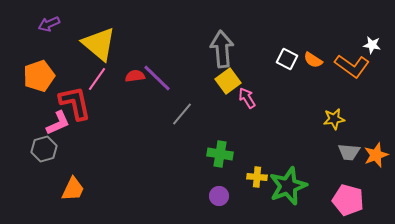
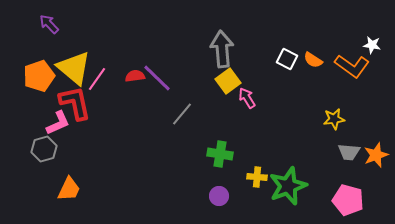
purple arrow: rotated 70 degrees clockwise
yellow triangle: moved 25 px left, 24 px down
orange trapezoid: moved 4 px left
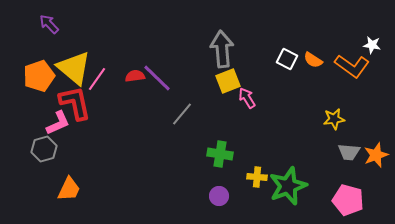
yellow square: rotated 15 degrees clockwise
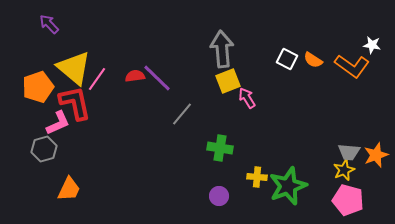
orange pentagon: moved 1 px left, 11 px down
yellow star: moved 10 px right, 51 px down; rotated 15 degrees counterclockwise
green cross: moved 6 px up
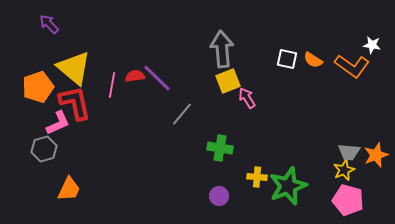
white square: rotated 15 degrees counterclockwise
pink line: moved 15 px right, 6 px down; rotated 25 degrees counterclockwise
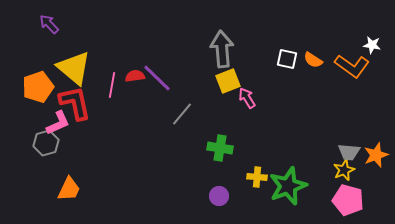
gray hexagon: moved 2 px right, 6 px up
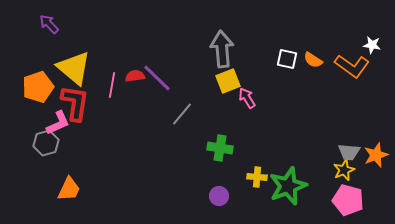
red L-shape: rotated 21 degrees clockwise
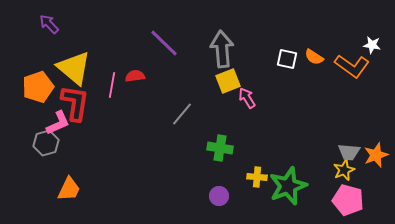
orange semicircle: moved 1 px right, 3 px up
purple line: moved 7 px right, 35 px up
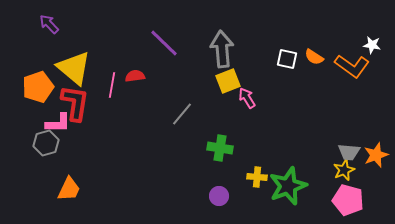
pink L-shape: rotated 24 degrees clockwise
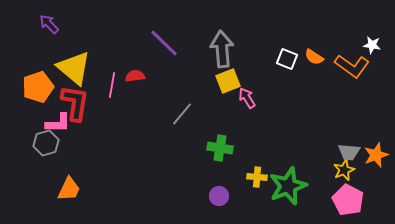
white square: rotated 10 degrees clockwise
pink pentagon: rotated 12 degrees clockwise
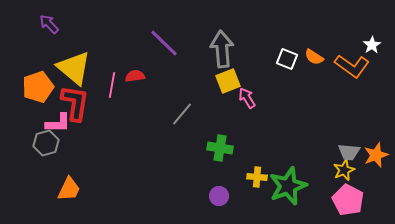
white star: rotated 30 degrees clockwise
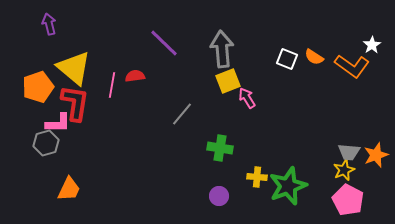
purple arrow: rotated 30 degrees clockwise
